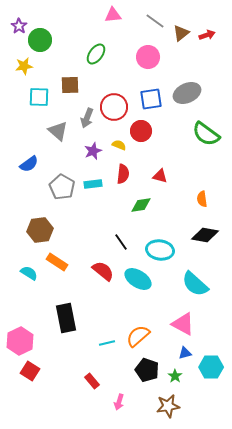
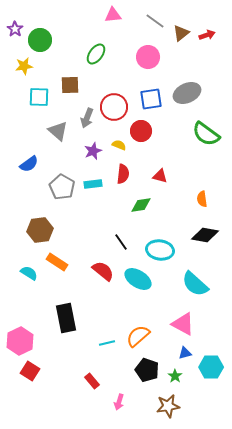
purple star at (19, 26): moved 4 px left, 3 px down
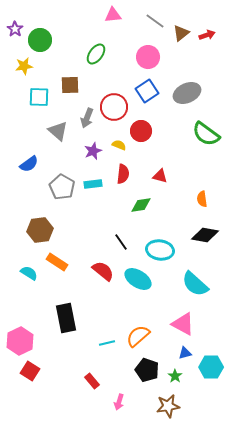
blue square at (151, 99): moved 4 px left, 8 px up; rotated 25 degrees counterclockwise
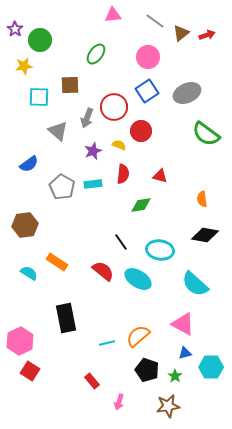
brown hexagon at (40, 230): moved 15 px left, 5 px up
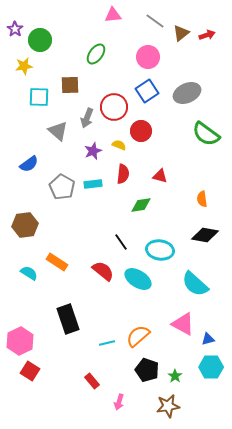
black rectangle at (66, 318): moved 2 px right, 1 px down; rotated 8 degrees counterclockwise
blue triangle at (185, 353): moved 23 px right, 14 px up
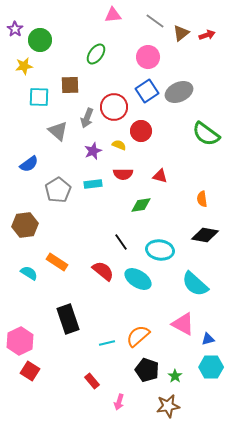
gray ellipse at (187, 93): moved 8 px left, 1 px up
red semicircle at (123, 174): rotated 84 degrees clockwise
gray pentagon at (62, 187): moved 4 px left, 3 px down; rotated 10 degrees clockwise
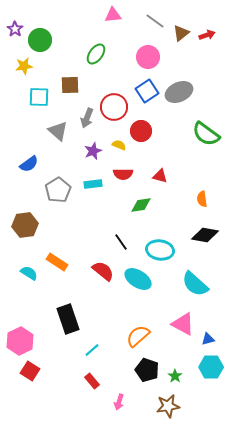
cyan line at (107, 343): moved 15 px left, 7 px down; rotated 28 degrees counterclockwise
